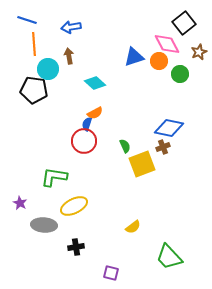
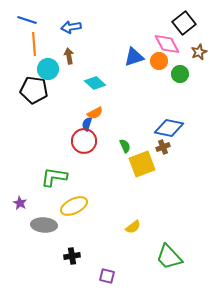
black cross: moved 4 px left, 9 px down
purple square: moved 4 px left, 3 px down
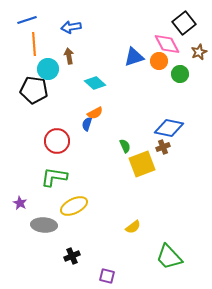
blue line: rotated 36 degrees counterclockwise
red circle: moved 27 px left
black cross: rotated 14 degrees counterclockwise
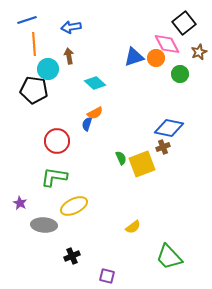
orange circle: moved 3 px left, 3 px up
green semicircle: moved 4 px left, 12 px down
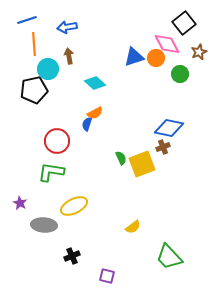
blue arrow: moved 4 px left
black pentagon: rotated 20 degrees counterclockwise
green L-shape: moved 3 px left, 5 px up
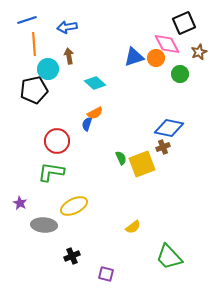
black square: rotated 15 degrees clockwise
purple square: moved 1 px left, 2 px up
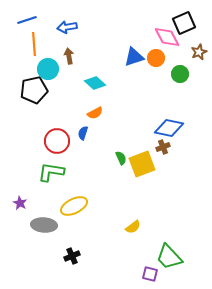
pink diamond: moved 7 px up
blue semicircle: moved 4 px left, 9 px down
purple square: moved 44 px right
